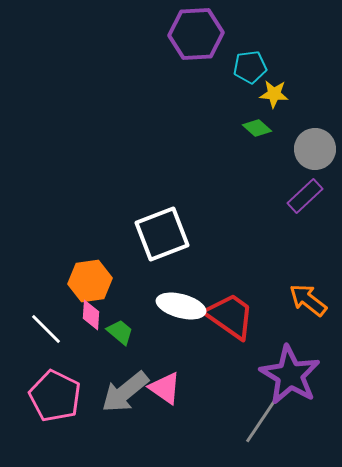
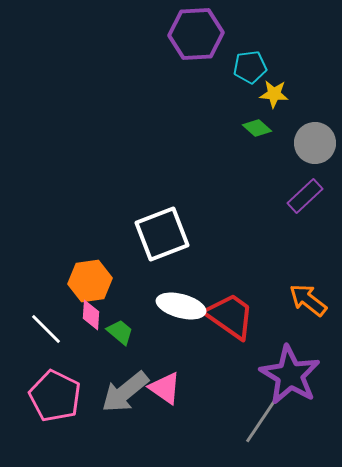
gray circle: moved 6 px up
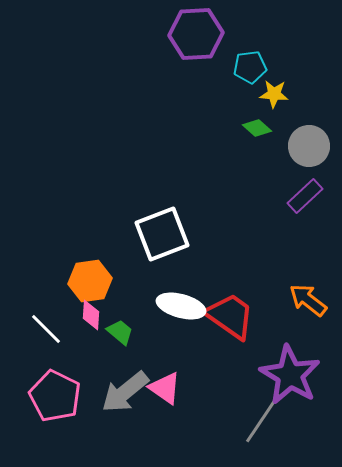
gray circle: moved 6 px left, 3 px down
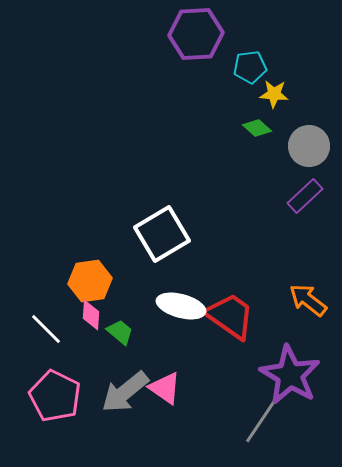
white square: rotated 10 degrees counterclockwise
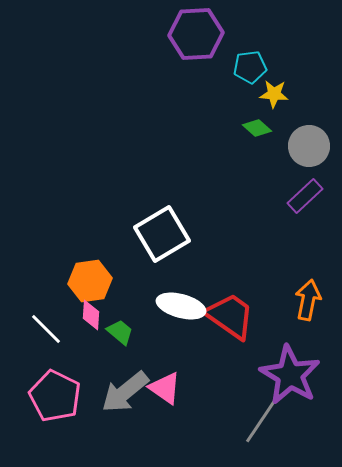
orange arrow: rotated 63 degrees clockwise
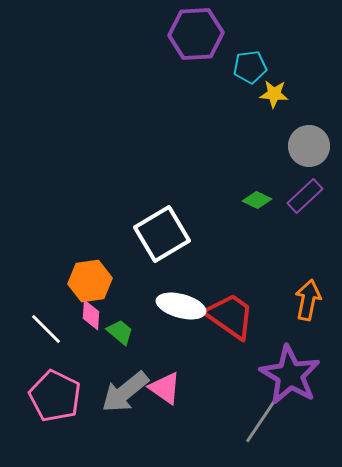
green diamond: moved 72 px down; rotated 16 degrees counterclockwise
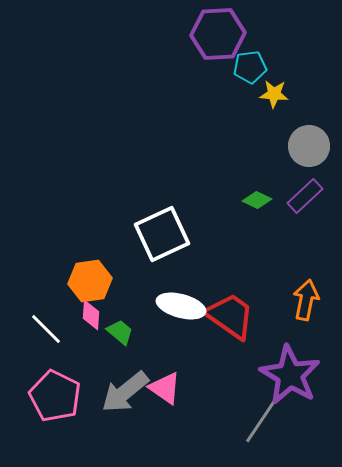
purple hexagon: moved 22 px right
white square: rotated 6 degrees clockwise
orange arrow: moved 2 px left
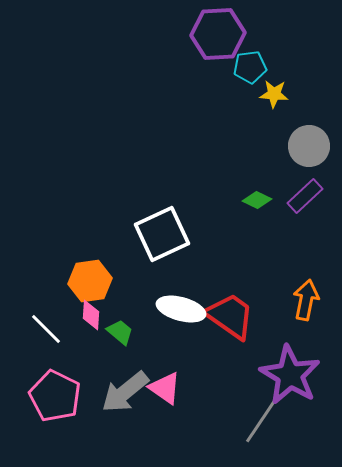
white ellipse: moved 3 px down
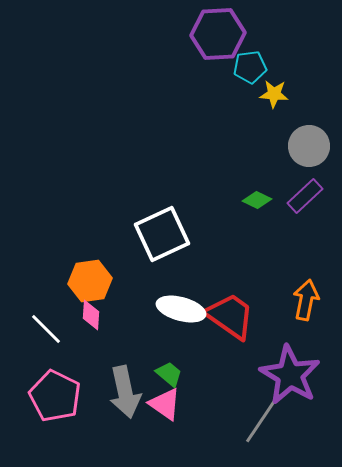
green trapezoid: moved 49 px right, 42 px down
pink triangle: moved 16 px down
gray arrow: rotated 63 degrees counterclockwise
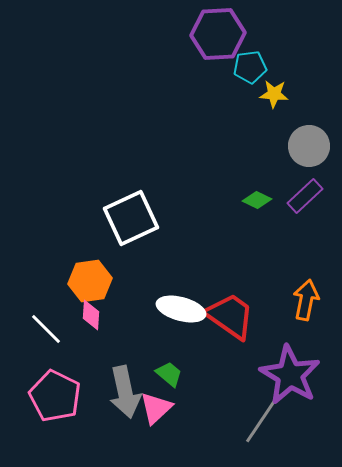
white square: moved 31 px left, 16 px up
pink triangle: moved 9 px left, 4 px down; rotated 42 degrees clockwise
